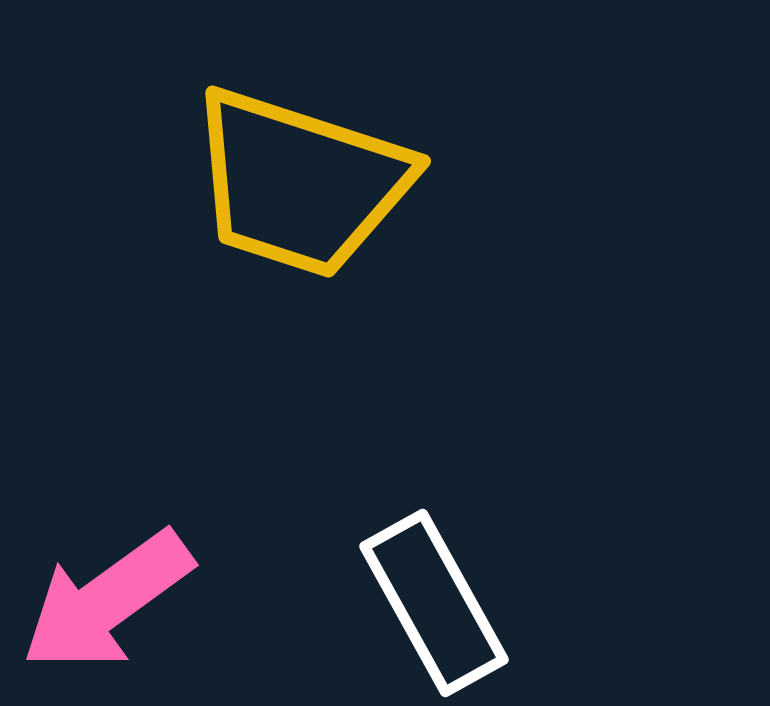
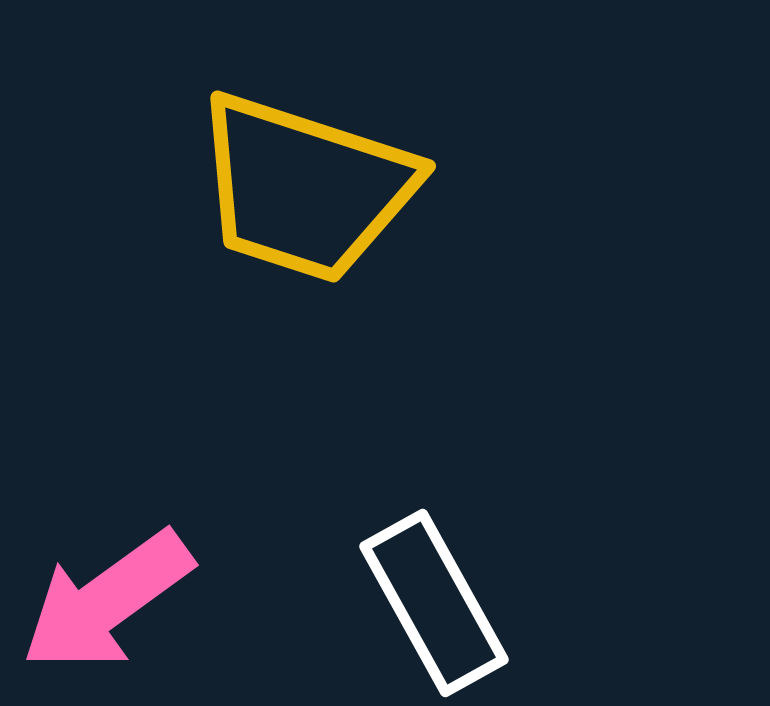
yellow trapezoid: moved 5 px right, 5 px down
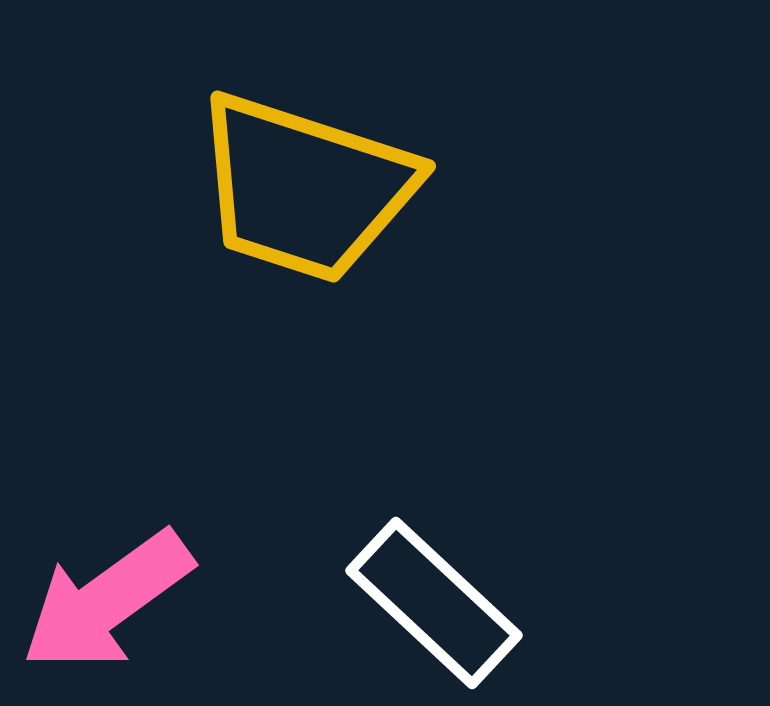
white rectangle: rotated 18 degrees counterclockwise
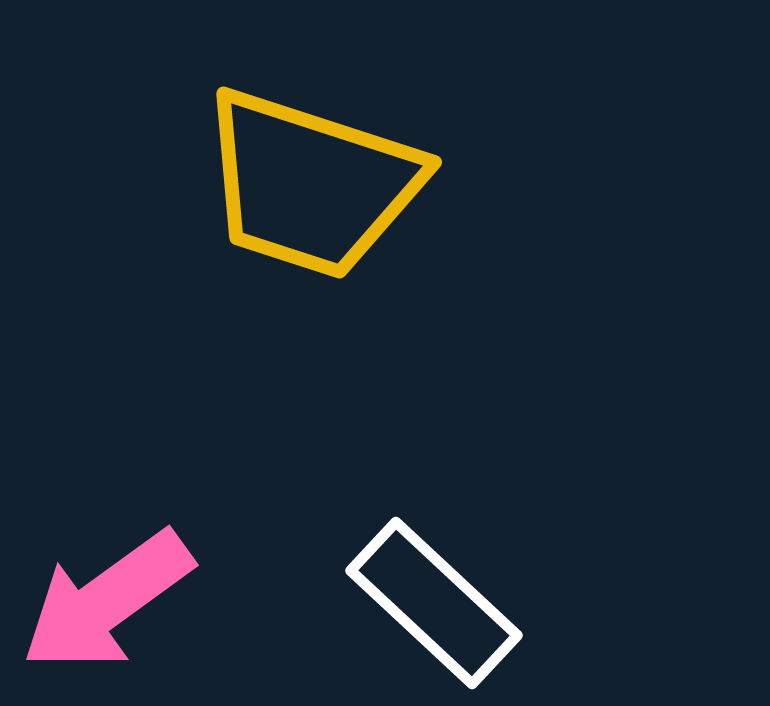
yellow trapezoid: moved 6 px right, 4 px up
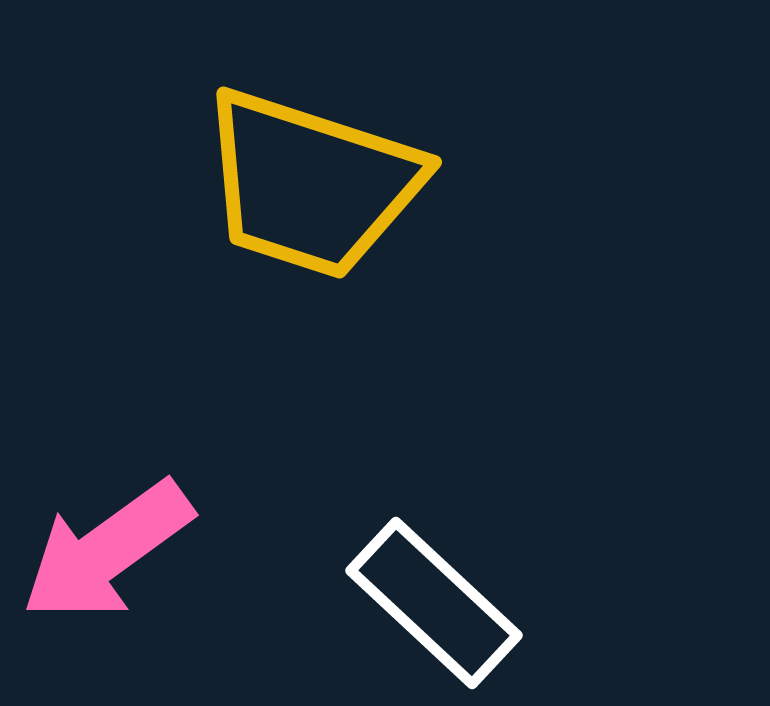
pink arrow: moved 50 px up
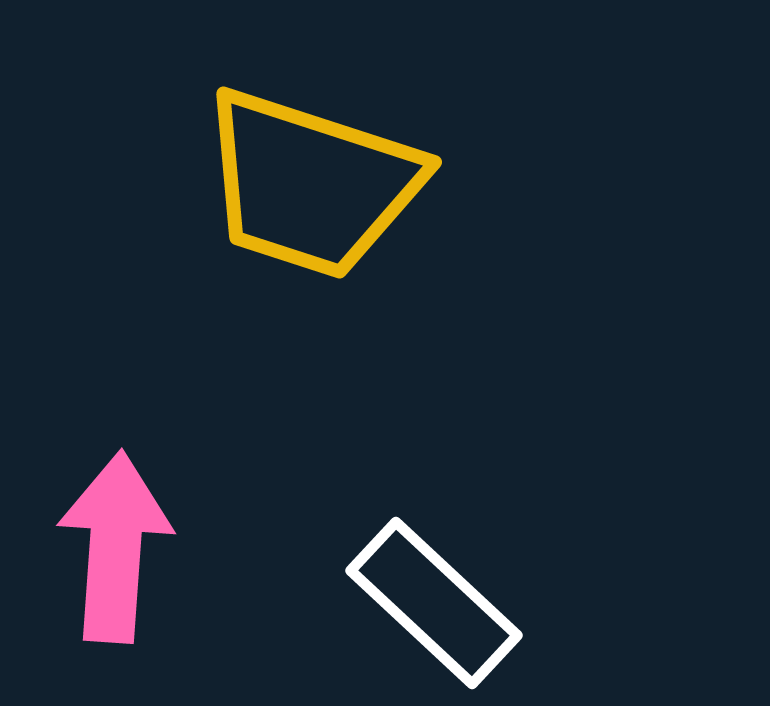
pink arrow: moved 8 px right, 4 px up; rotated 130 degrees clockwise
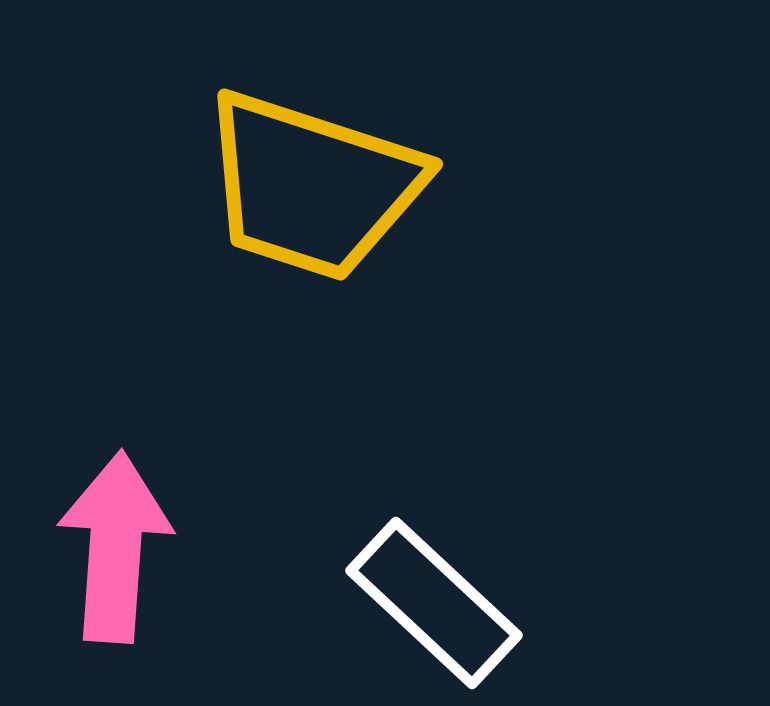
yellow trapezoid: moved 1 px right, 2 px down
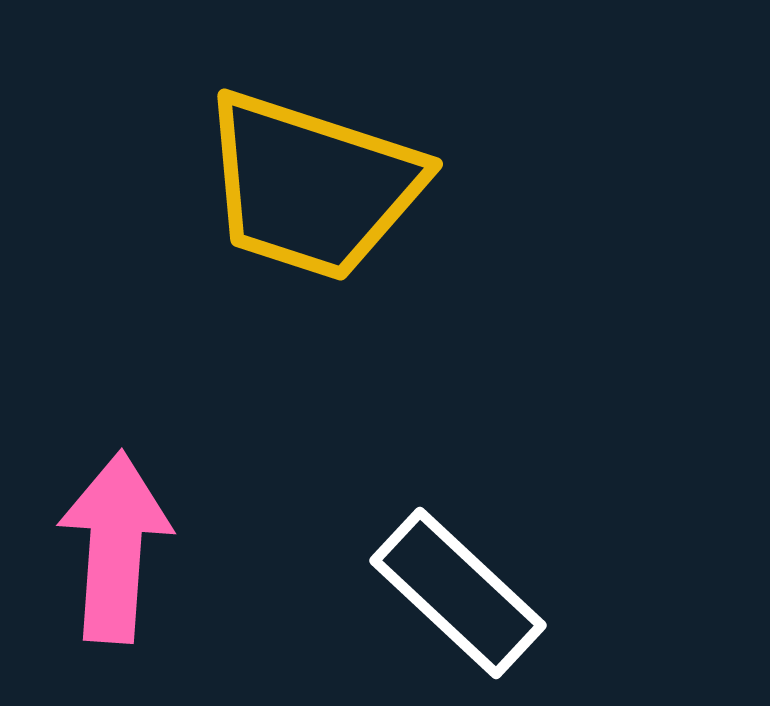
white rectangle: moved 24 px right, 10 px up
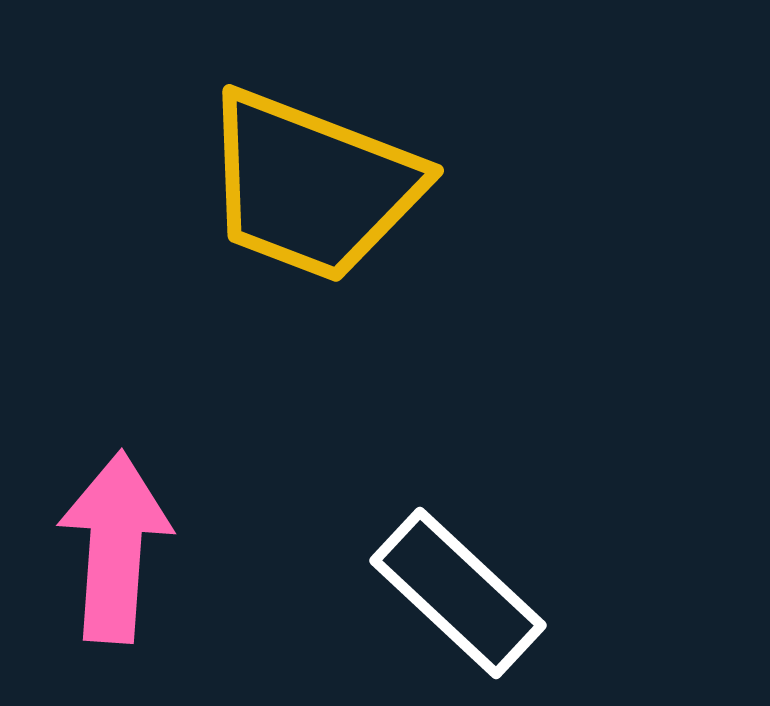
yellow trapezoid: rotated 3 degrees clockwise
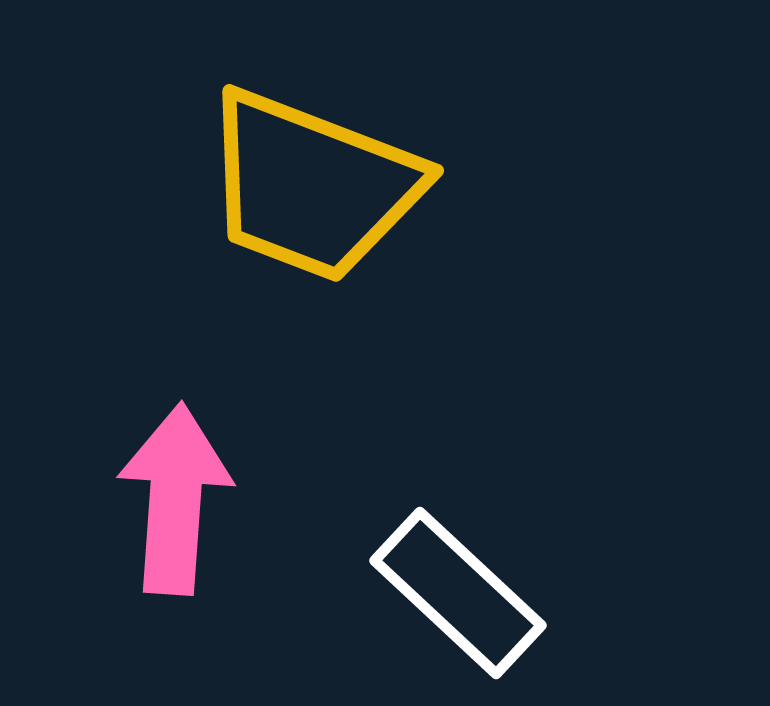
pink arrow: moved 60 px right, 48 px up
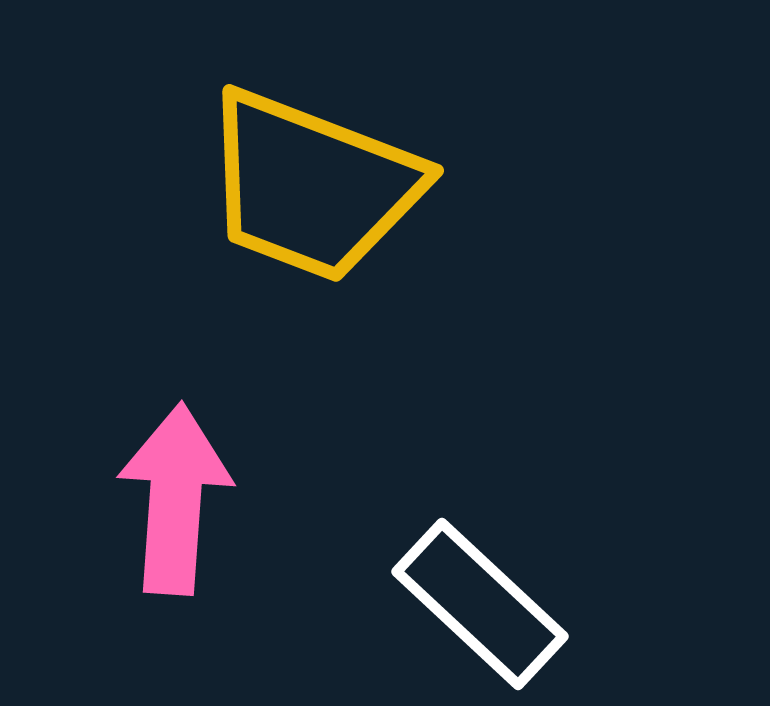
white rectangle: moved 22 px right, 11 px down
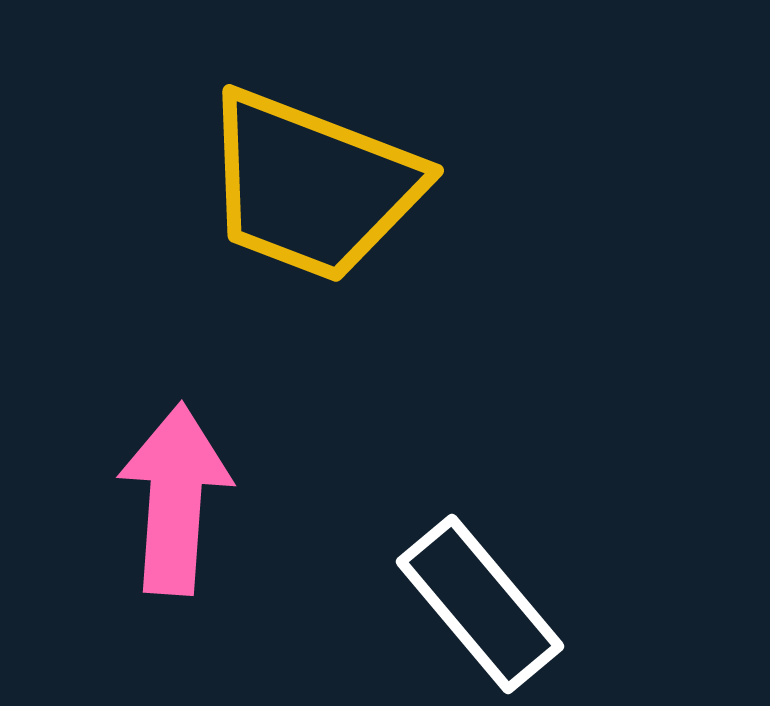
white rectangle: rotated 7 degrees clockwise
